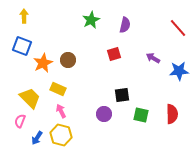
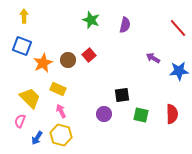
green star: rotated 24 degrees counterclockwise
red square: moved 25 px left, 1 px down; rotated 24 degrees counterclockwise
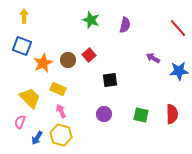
black square: moved 12 px left, 15 px up
pink semicircle: moved 1 px down
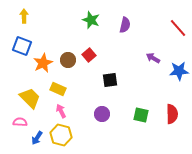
purple circle: moved 2 px left
pink semicircle: rotated 72 degrees clockwise
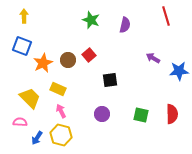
red line: moved 12 px left, 12 px up; rotated 24 degrees clockwise
